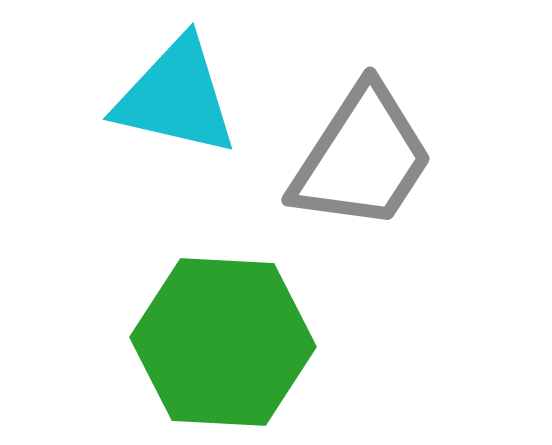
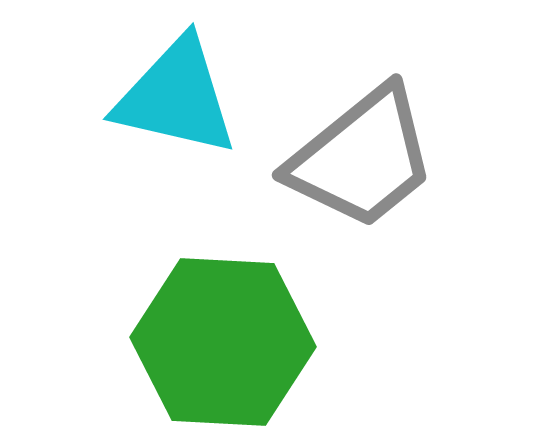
gray trapezoid: rotated 18 degrees clockwise
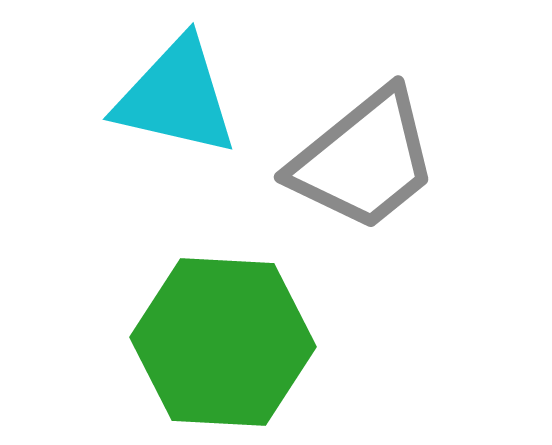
gray trapezoid: moved 2 px right, 2 px down
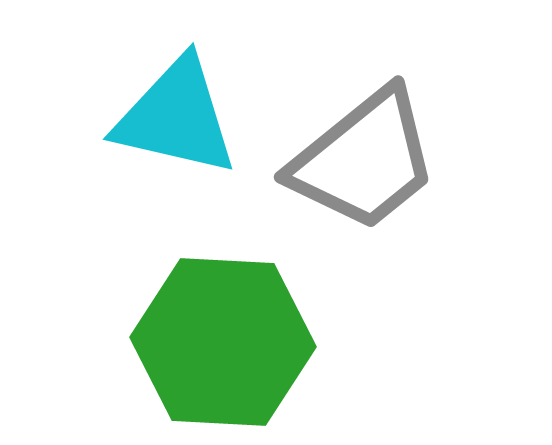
cyan triangle: moved 20 px down
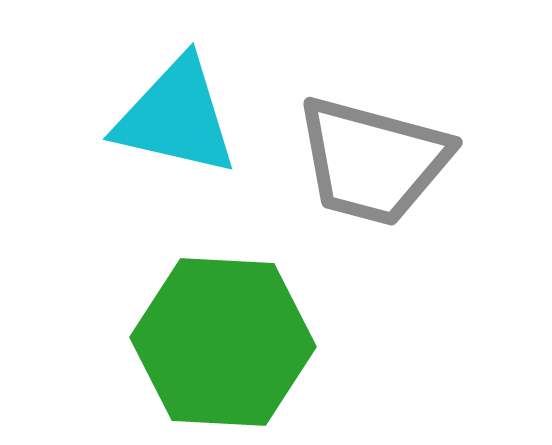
gray trapezoid: moved 9 px right, 1 px down; rotated 54 degrees clockwise
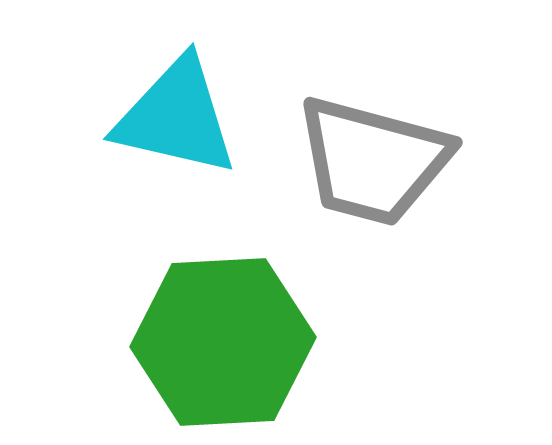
green hexagon: rotated 6 degrees counterclockwise
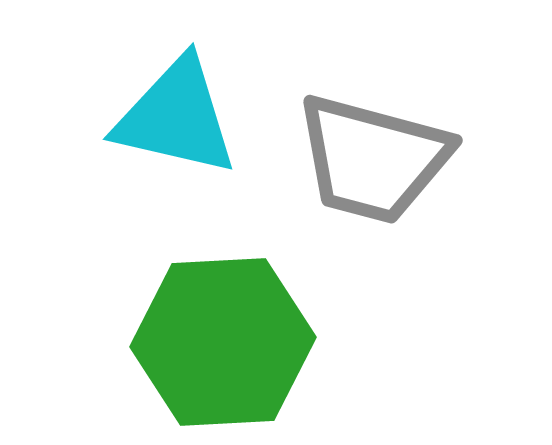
gray trapezoid: moved 2 px up
